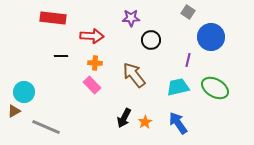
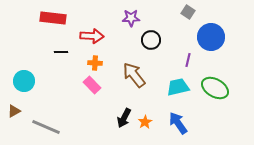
black line: moved 4 px up
cyan circle: moved 11 px up
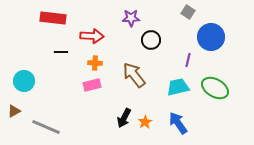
pink rectangle: rotated 60 degrees counterclockwise
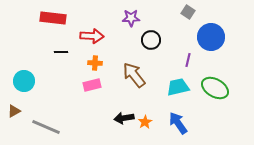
black arrow: rotated 54 degrees clockwise
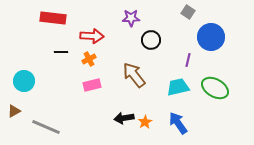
orange cross: moved 6 px left, 4 px up; rotated 32 degrees counterclockwise
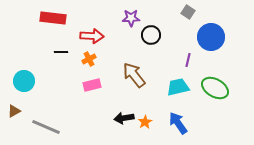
black circle: moved 5 px up
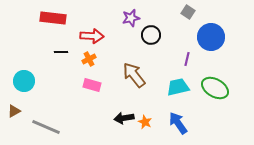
purple star: rotated 12 degrees counterclockwise
purple line: moved 1 px left, 1 px up
pink rectangle: rotated 30 degrees clockwise
orange star: rotated 16 degrees counterclockwise
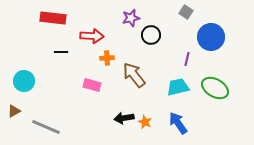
gray square: moved 2 px left
orange cross: moved 18 px right, 1 px up; rotated 24 degrees clockwise
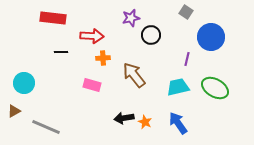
orange cross: moved 4 px left
cyan circle: moved 2 px down
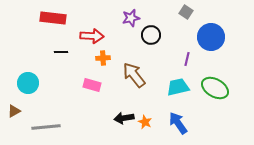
cyan circle: moved 4 px right
gray line: rotated 28 degrees counterclockwise
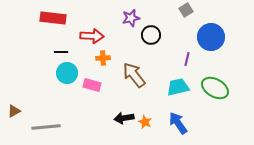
gray square: moved 2 px up; rotated 24 degrees clockwise
cyan circle: moved 39 px right, 10 px up
